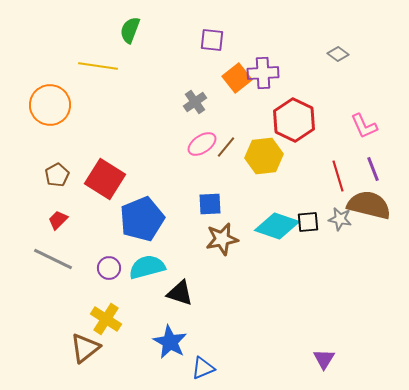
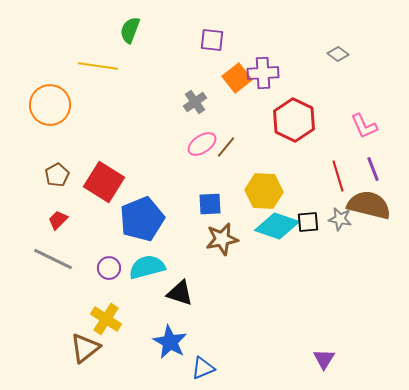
yellow hexagon: moved 35 px down; rotated 9 degrees clockwise
red square: moved 1 px left, 3 px down
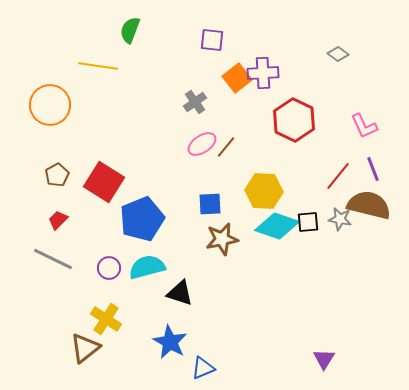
red line: rotated 56 degrees clockwise
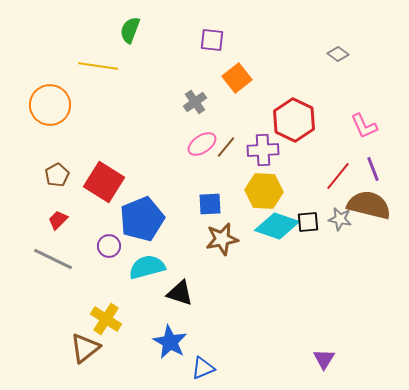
purple cross: moved 77 px down
purple circle: moved 22 px up
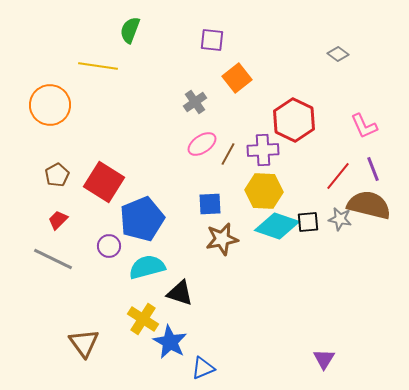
brown line: moved 2 px right, 7 px down; rotated 10 degrees counterclockwise
yellow cross: moved 37 px right
brown triangle: moved 1 px left, 5 px up; rotated 28 degrees counterclockwise
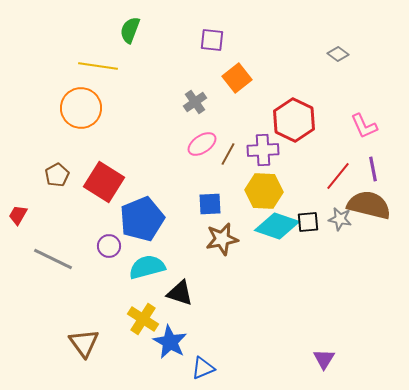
orange circle: moved 31 px right, 3 px down
purple line: rotated 10 degrees clockwise
red trapezoid: moved 40 px left, 5 px up; rotated 15 degrees counterclockwise
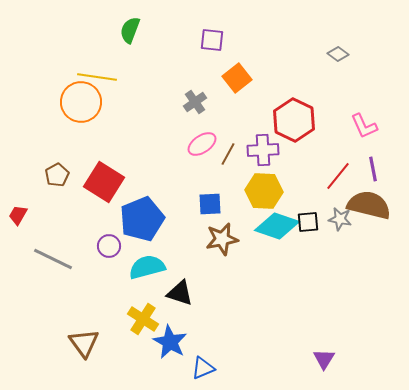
yellow line: moved 1 px left, 11 px down
orange circle: moved 6 px up
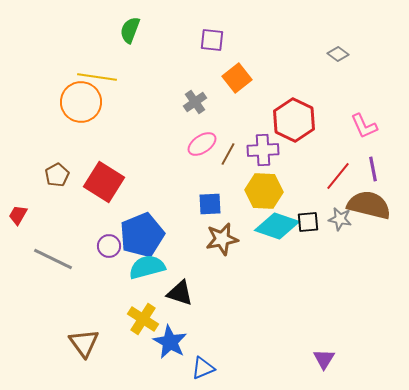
blue pentagon: moved 16 px down
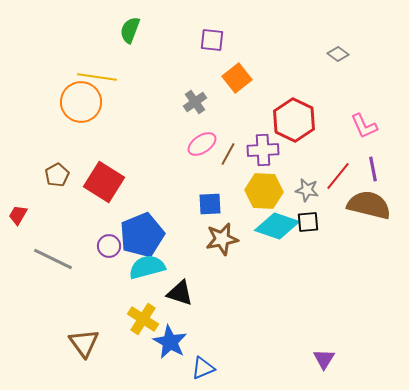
gray star: moved 33 px left, 29 px up
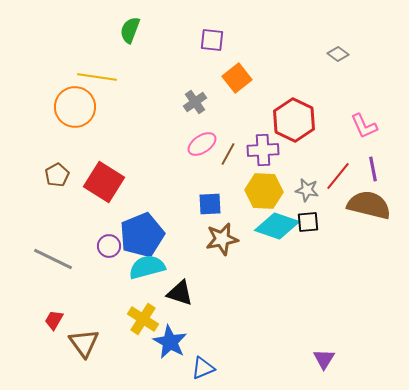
orange circle: moved 6 px left, 5 px down
red trapezoid: moved 36 px right, 105 px down
